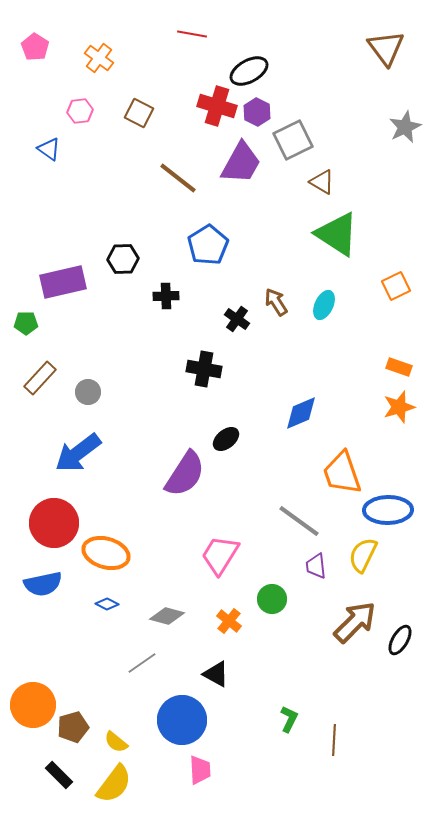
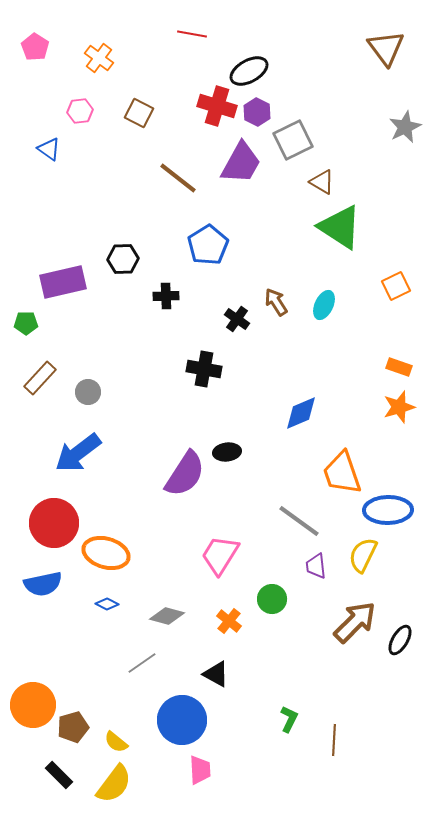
green triangle at (337, 234): moved 3 px right, 7 px up
black ellipse at (226, 439): moved 1 px right, 13 px down; rotated 32 degrees clockwise
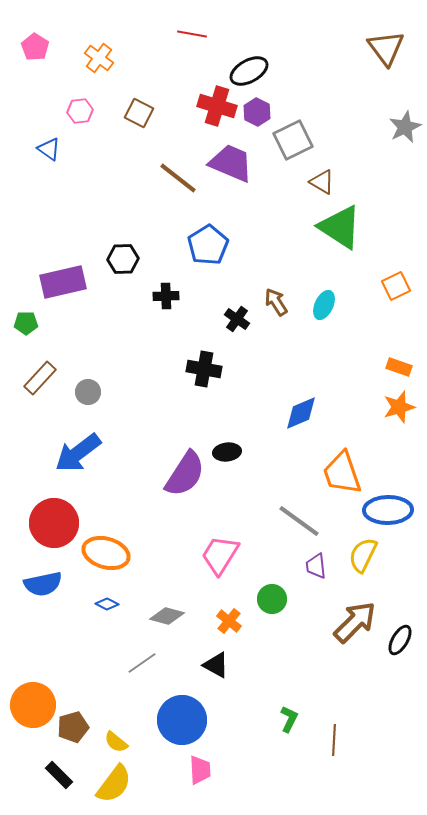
purple trapezoid at (241, 163): moved 10 px left; rotated 96 degrees counterclockwise
black triangle at (216, 674): moved 9 px up
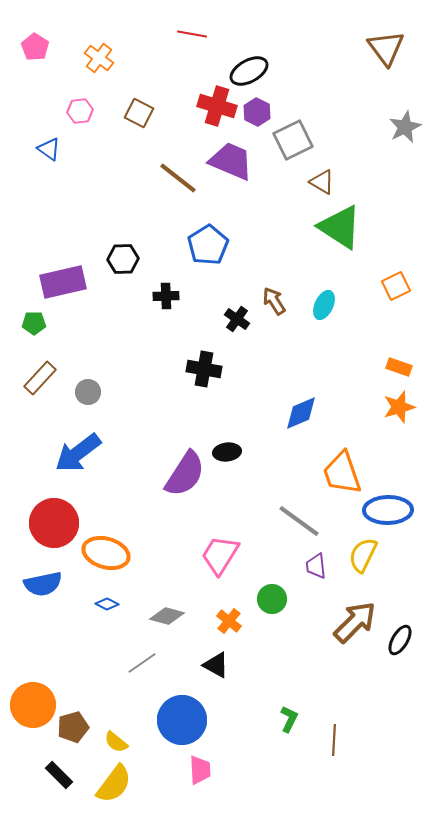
purple trapezoid at (231, 163): moved 2 px up
brown arrow at (276, 302): moved 2 px left, 1 px up
green pentagon at (26, 323): moved 8 px right
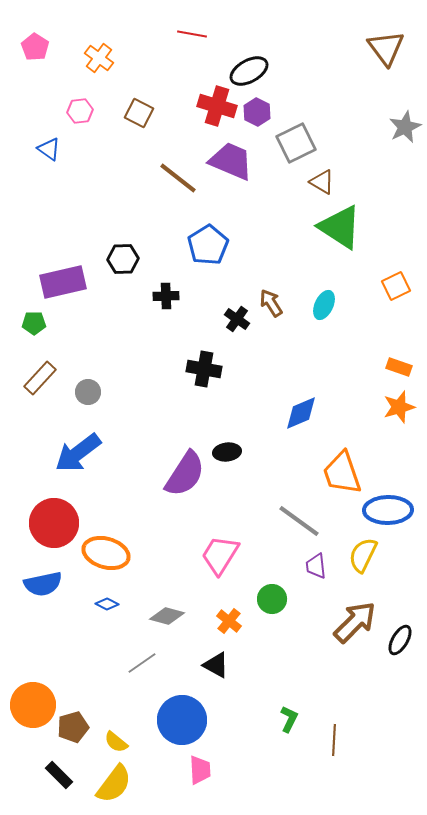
gray square at (293, 140): moved 3 px right, 3 px down
brown arrow at (274, 301): moved 3 px left, 2 px down
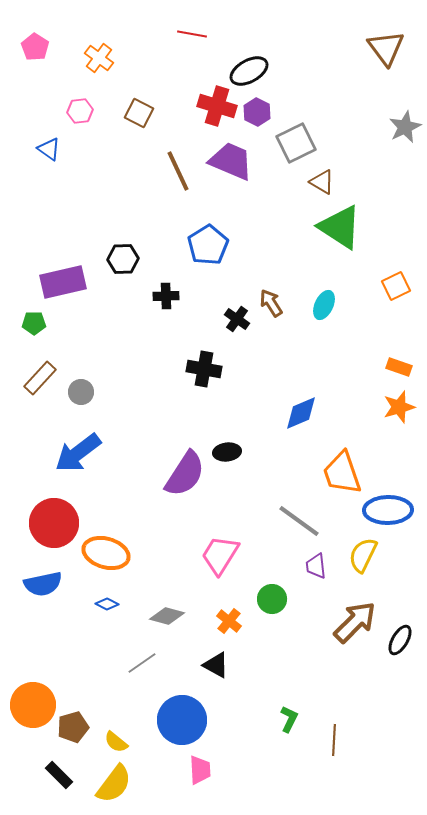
brown line at (178, 178): moved 7 px up; rotated 27 degrees clockwise
gray circle at (88, 392): moved 7 px left
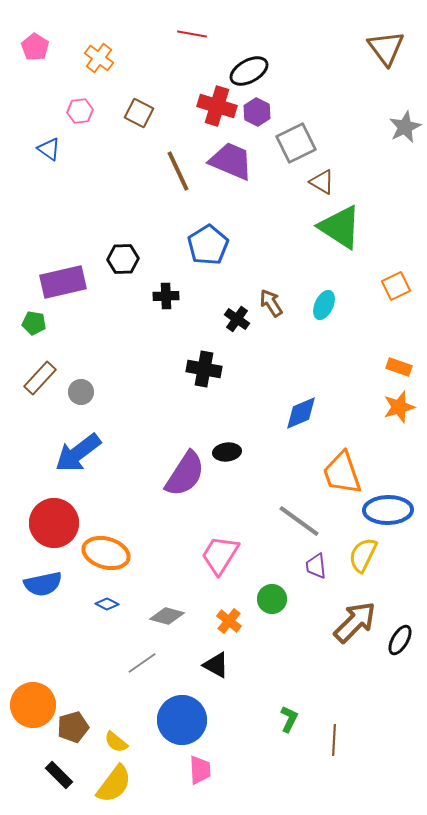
green pentagon at (34, 323): rotated 10 degrees clockwise
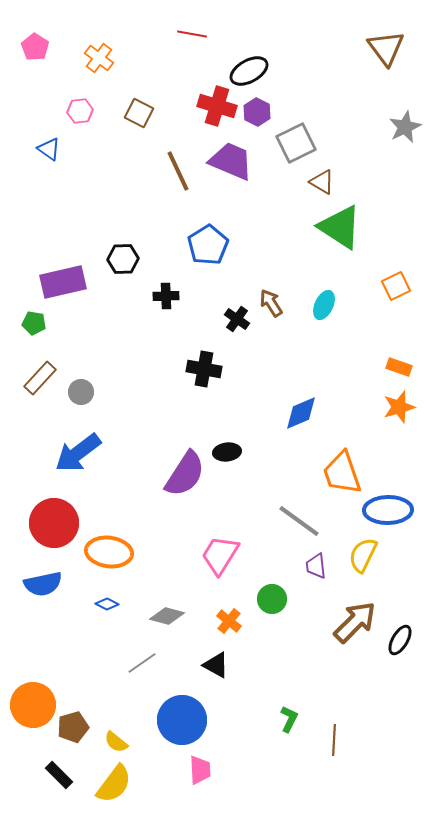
orange ellipse at (106, 553): moved 3 px right, 1 px up; rotated 9 degrees counterclockwise
